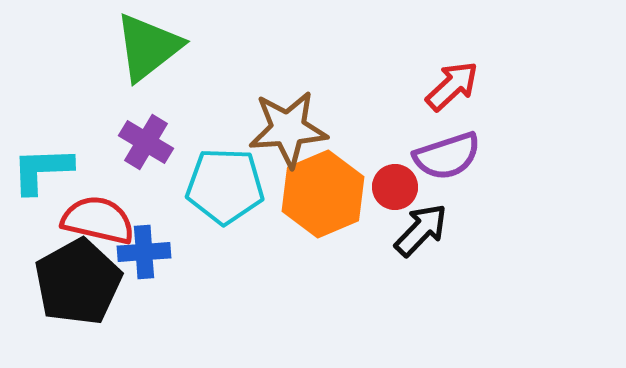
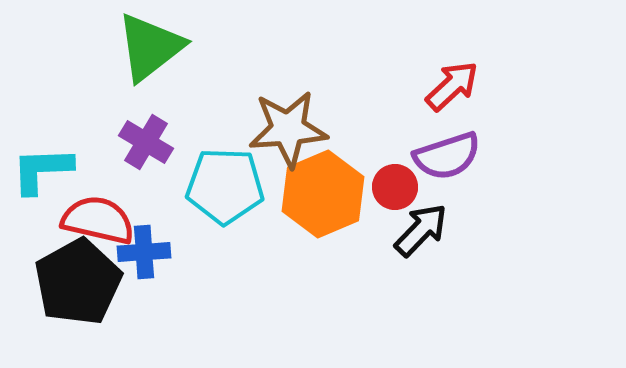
green triangle: moved 2 px right
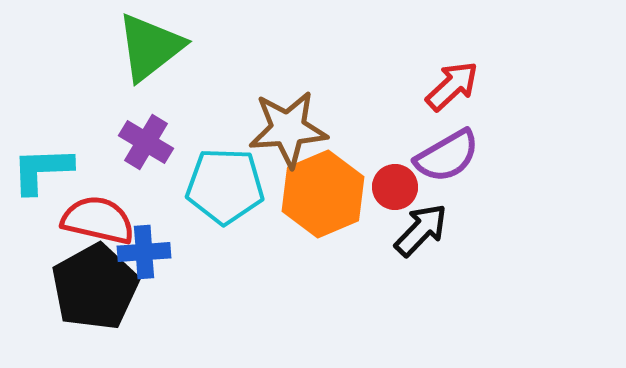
purple semicircle: rotated 12 degrees counterclockwise
black pentagon: moved 17 px right, 5 px down
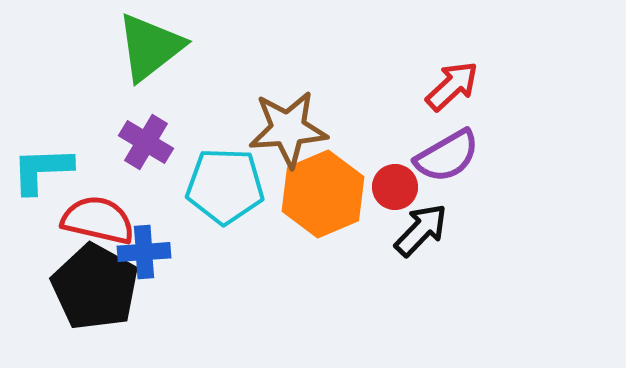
black pentagon: rotated 14 degrees counterclockwise
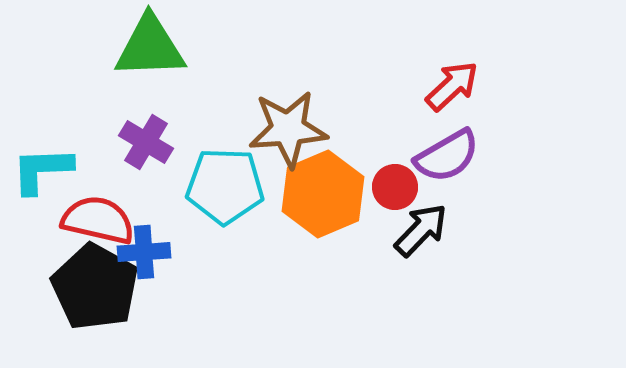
green triangle: rotated 36 degrees clockwise
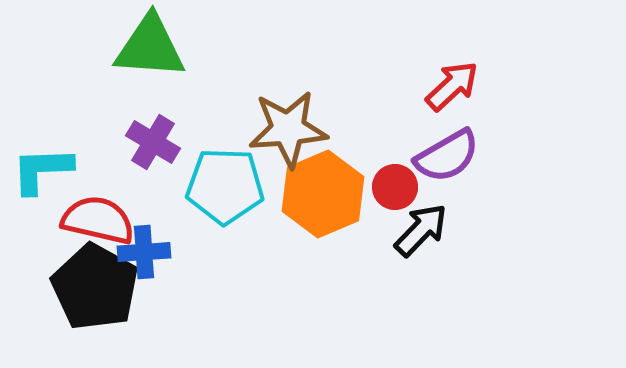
green triangle: rotated 6 degrees clockwise
purple cross: moved 7 px right
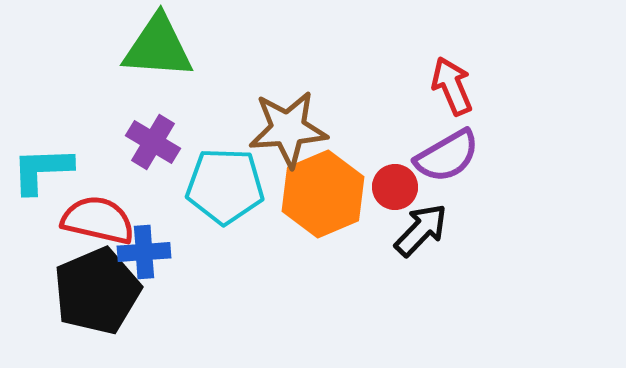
green triangle: moved 8 px right
red arrow: rotated 70 degrees counterclockwise
black pentagon: moved 2 px right, 4 px down; rotated 20 degrees clockwise
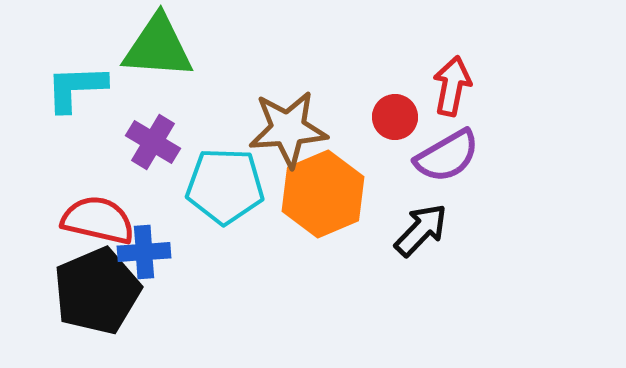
red arrow: rotated 34 degrees clockwise
cyan L-shape: moved 34 px right, 82 px up
red circle: moved 70 px up
